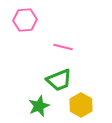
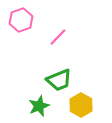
pink hexagon: moved 4 px left; rotated 15 degrees counterclockwise
pink line: moved 5 px left, 10 px up; rotated 60 degrees counterclockwise
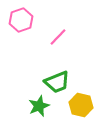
green trapezoid: moved 2 px left, 2 px down
yellow hexagon: rotated 15 degrees counterclockwise
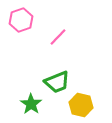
green star: moved 8 px left, 2 px up; rotated 15 degrees counterclockwise
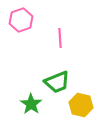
pink line: moved 2 px right, 1 px down; rotated 48 degrees counterclockwise
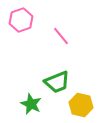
pink line: moved 1 px right, 2 px up; rotated 36 degrees counterclockwise
green star: rotated 10 degrees counterclockwise
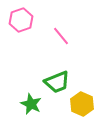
yellow hexagon: moved 1 px right, 1 px up; rotated 10 degrees clockwise
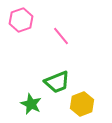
yellow hexagon: rotated 15 degrees clockwise
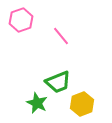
green trapezoid: moved 1 px right
green star: moved 6 px right, 1 px up
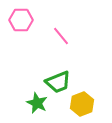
pink hexagon: rotated 20 degrees clockwise
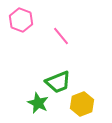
pink hexagon: rotated 20 degrees clockwise
green star: moved 1 px right
